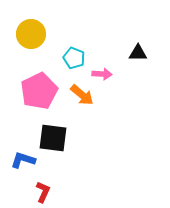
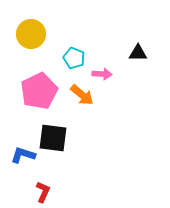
blue L-shape: moved 5 px up
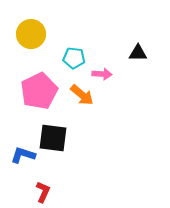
cyan pentagon: rotated 15 degrees counterclockwise
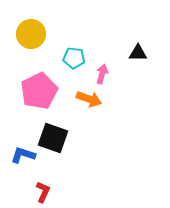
pink arrow: rotated 78 degrees counterclockwise
orange arrow: moved 7 px right, 4 px down; rotated 20 degrees counterclockwise
black square: rotated 12 degrees clockwise
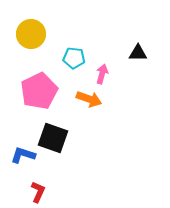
red L-shape: moved 5 px left
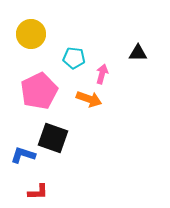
red L-shape: rotated 65 degrees clockwise
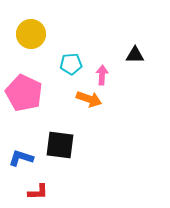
black triangle: moved 3 px left, 2 px down
cyan pentagon: moved 3 px left, 6 px down; rotated 10 degrees counterclockwise
pink arrow: moved 1 px down; rotated 12 degrees counterclockwise
pink pentagon: moved 15 px left, 2 px down; rotated 21 degrees counterclockwise
black square: moved 7 px right, 7 px down; rotated 12 degrees counterclockwise
blue L-shape: moved 2 px left, 3 px down
